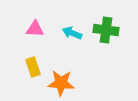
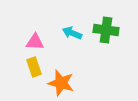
pink triangle: moved 13 px down
yellow rectangle: moved 1 px right
orange star: rotated 12 degrees clockwise
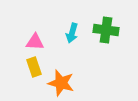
cyan arrow: rotated 96 degrees counterclockwise
